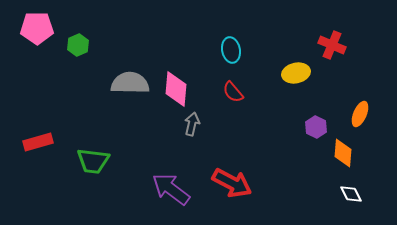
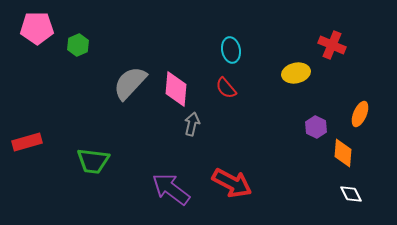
gray semicircle: rotated 48 degrees counterclockwise
red semicircle: moved 7 px left, 4 px up
red rectangle: moved 11 px left
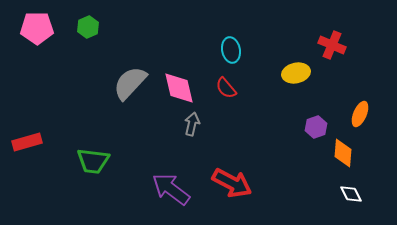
green hexagon: moved 10 px right, 18 px up
pink diamond: moved 3 px right, 1 px up; rotated 18 degrees counterclockwise
purple hexagon: rotated 15 degrees clockwise
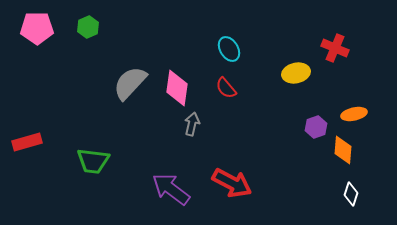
red cross: moved 3 px right, 3 px down
cyan ellipse: moved 2 px left, 1 px up; rotated 20 degrees counterclockwise
pink diamond: moved 2 px left; rotated 21 degrees clockwise
orange ellipse: moved 6 px left; rotated 55 degrees clockwise
orange diamond: moved 3 px up
white diamond: rotated 45 degrees clockwise
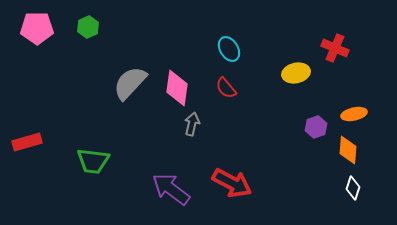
orange diamond: moved 5 px right
white diamond: moved 2 px right, 6 px up
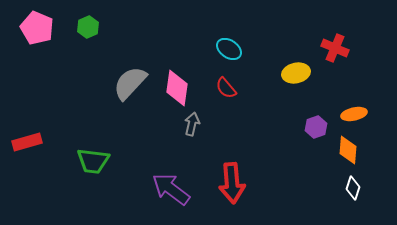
pink pentagon: rotated 24 degrees clockwise
cyan ellipse: rotated 25 degrees counterclockwise
red arrow: rotated 57 degrees clockwise
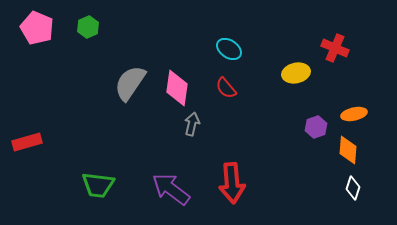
gray semicircle: rotated 9 degrees counterclockwise
green trapezoid: moved 5 px right, 24 px down
